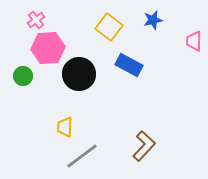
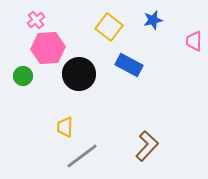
brown L-shape: moved 3 px right
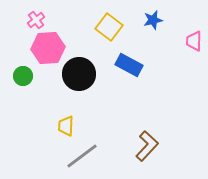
yellow trapezoid: moved 1 px right, 1 px up
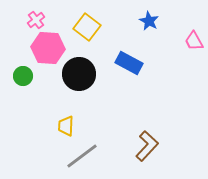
blue star: moved 4 px left, 1 px down; rotated 30 degrees counterclockwise
yellow square: moved 22 px left
pink trapezoid: rotated 30 degrees counterclockwise
pink hexagon: rotated 8 degrees clockwise
blue rectangle: moved 2 px up
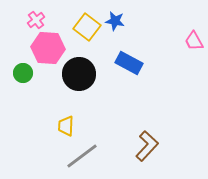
blue star: moved 34 px left; rotated 18 degrees counterclockwise
green circle: moved 3 px up
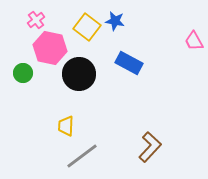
pink hexagon: moved 2 px right; rotated 8 degrees clockwise
brown L-shape: moved 3 px right, 1 px down
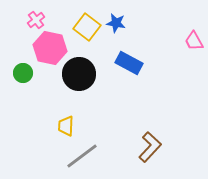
blue star: moved 1 px right, 2 px down
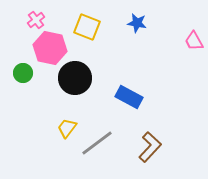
blue star: moved 21 px right
yellow square: rotated 16 degrees counterclockwise
blue rectangle: moved 34 px down
black circle: moved 4 px left, 4 px down
yellow trapezoid: moved 1 px right, 2 px down; rotated 35 degrees clockwise
gray line: moved 15 px right, 13 px up
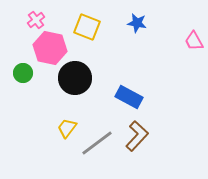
brown L-shape: moved 13 px left, 11 px up
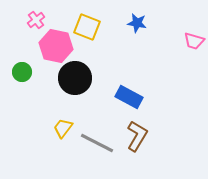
pink trapezoid: rotated 45 degrees counterclockwise
pink hexagon: moved 6 px right, 2 px up
green circle: moved 1 px left, 1 px up
yellow trapezoid: moved 4 px left
brown L-shape: rotated 12 degrees counterclockwise
gray line: rotated 64 degrees clockwise
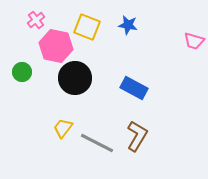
blue star: moved 9 px left, 2 px down
blue rectangle: moved 5 px right, 9 px up
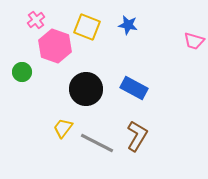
pink hexagon: moved 1 px left; rotated 8 degrees clockwise
black circle: moved 11 px right, 11 px down
